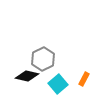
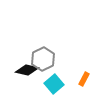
black diamond: moved 6 px up
cyan square: moved 4 px left
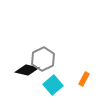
cyan square: moved 1 px left, 1 px down
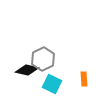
orange rectangle: rotated 32 degrees counterclockwise
cyan square: moved 1 px left, 1 px up; rotated 24 degrees counterclockwise
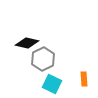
black diamond: moved 27 px up
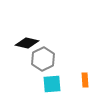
orange rectangle: moved 1 px right, 1 px down
cyan square: rotated 30 degrees counterclockwise
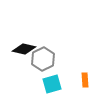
black diamond: moved 3 px left, 6 px down
cyan square: rotated 12 degrees counterclockwise
